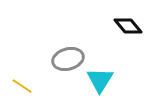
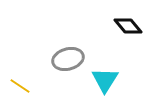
cyan triangle: moved 5 px right
yellow line: moved 2 px left
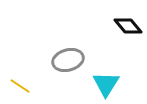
gray ellipse: moved 1 px down
cyan triangle: moved 1 px right, 4 px down
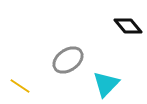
gray ellipse: rotated 20 degrees counterclockwise
cyan triangle: rotated 12 degrees clockwise
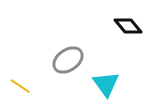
cyan triangle: rotated 20 degrees counterclockwise
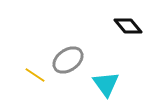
yellow line: moved 15 px right, 11 px up
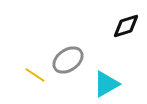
black diamond: moved 2 px left; rotated 68 degrees counterclockwise
cyan triangle: rotated 36 degrees clockwise
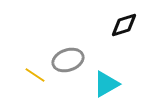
black diamond: moved 2 px left, 1 px up
gray ellipse: rotated 16 degrees clockwise
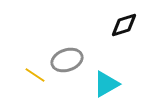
gray ellipse: moved 1 px left
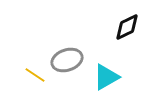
black diamond: moved 3 px right, 2 px down; rotated 8 degrees counterclockwise
cyan triangle: moved 7 px up
